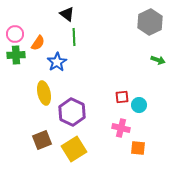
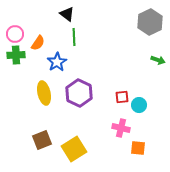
purple hexagon: moved 7 px right, 19 px up
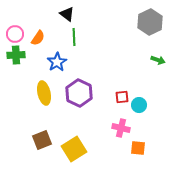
orange semicircle: moved 5 px up
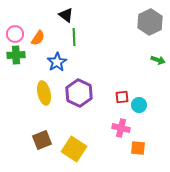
black triangle: moved 1 px left, 1 px down
yellow square: rotated 25 degrees counterclockwise
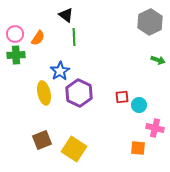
blue star: moved 3 px right, 9 px down
pink cross: moved 34 px right
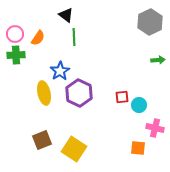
green arrow: rotated 24 degrees counterclockwise
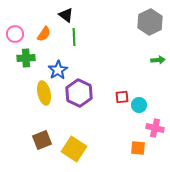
orange semicircle: moved 6 px right, 4 px up
green cross: moved 10 px right, 3 px down
blue star: moved 2 px left, 1 px up
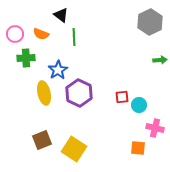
black triangle: moved 5 px left
orange semicircle: moved 3 px left; rotated 77 degrees clockwise
green arrow: moved 2 px right
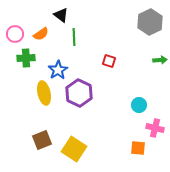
orange semicircle: rotated 56 degrees counterclockwise
red square: moved 13 px left, 36 px up; rotated 24 degrees clockwise
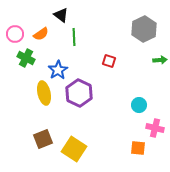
gray hexagon: moved 6 px left, 7 px down
green cross: rotated 30 degrees clockwise
brown square: moved 1 px right, 1 px up
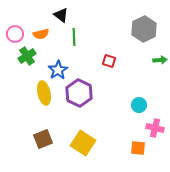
orange semicircle: rotated 21 degrees clockwise
green cross: moved 1 px right, 2 px up; rotated 30 degrees clockwise
yellow square: moved 9 px right, 6 px up
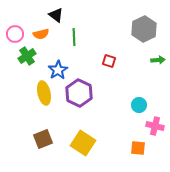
black triangle: moved 5 px left
green arrow: moved 2 px left
pink cross: moved 2 px up
